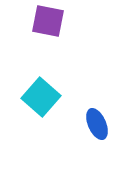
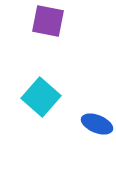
blue ellipse: rotated 44 degrees counterclockwise
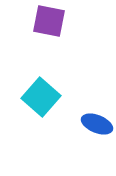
purple square: moved 1 px right
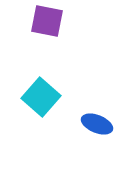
purple square: moved 2 px left
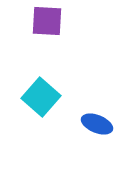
purple square: rotated 8 degrees counterclockwise
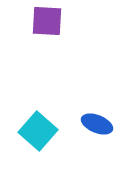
cyan square: moved 3 px left, 34 px down
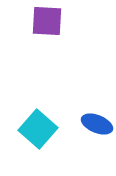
cyan square: moved 2 px up
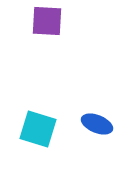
cyan square: rotated 24 degrees counterclockwise
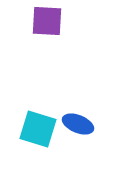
blue ellipse: moved 19 px left
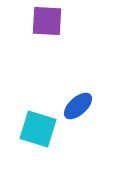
blue ellipse: moved 18 px up; rotated 64 degrees counterclockwise
